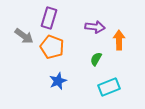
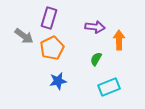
orange pentagon: moved 1 px down; rotated 25 degrees clockwise
blue star: rotated 12 degrees clockwise
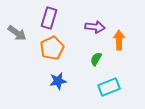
gray arrow: moved 7 px left, 3 px up
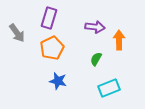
gray arrow: rotated 18 degrees clockwise
blue star: rotated 24 degrees clockwise
cyan rectangle: moved 1 px down
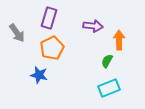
purple arrow: moved 2 px left, 1 px up
green semicircle: moved 11 px right, 2 px down
blue star: moved 19 px left, 6 px up
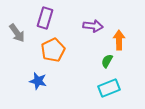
purple rectangle: moved 4 px left
orange pentagon: moved 1 px right, 2 px down
blue star: moved 1 px left, 6 px down
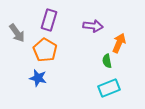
purple rectangle: moved 4 px right, 2 px down
orange arrow: moved 3 px down; rotated 24 degrees clockwise
orange pentagon: moved 8 px left; rotated 15 degrees counterclockwise
green semicircle: rotated 40 degrees counterclockwise
blue star: moved 3 px up
